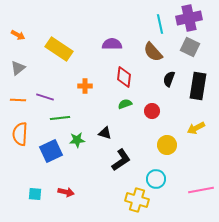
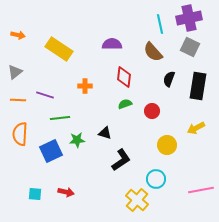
orange arrow: rotated 16 degrees counterclockwise
gray triangle: moved 3 px left, 4 px down
purple line: moved 2 px up
yellow cross: rotated 25 degrees clockwise
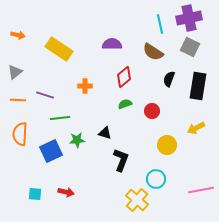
brown semicircle: rotated 15 degrees counterclockwise
red diamond: rotated 45 degrees clockwise
black L-shape: rotated 35 degrees counterclockwise
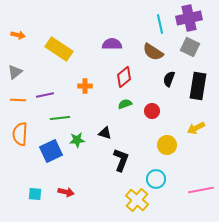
purple line: rotated 30 degrees counterclockwise
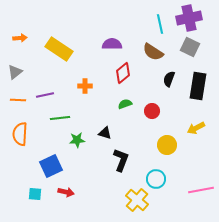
orange arrow: moved 2 px right, 3 px down; rotated 16 degrees counterclockwise
red diamond: moved 1 px left, 4 px up
blue square: moved 15 px down
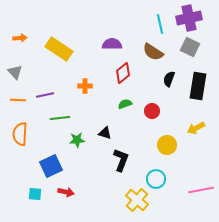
gray triangle: rotated 35 degrees counterclockwise
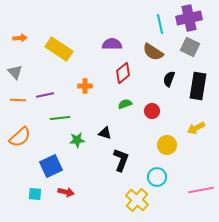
orange semicircle: moved 3 px down; rotated 135 degrees counterclockwise
cyan circle: moved 1 px right, 2 px up
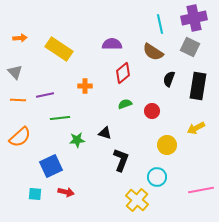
purple cross: moved 5 px right
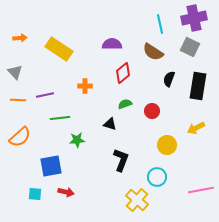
black triangle: moved 5 px right, 9 px up
blue square: rotated 15 degrees clockwise
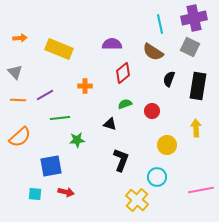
yellow rectangle: rotated 12 degrees counterclockwise
purple line: rotated 18 degrees counterclockwise
yellow arrow: rotated 114 degrees clockwise
